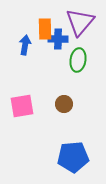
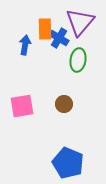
blue cross: moved 1 px right, 1 px up; rotated 30 degrees clockwise
blue pentagon: moved 5 px left, 6 px down; rotated 28 degrees clockwise
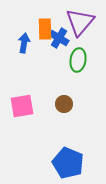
blue arrow: moved 1 px left, 2 px up
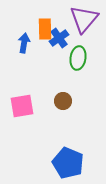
purple triangle: moved 4 px right, 3 px up
blue cross: rotated 24 degrees clockwise
green ellipse: moved 2 px up
brown circle: moved 1 px left, 3 px up
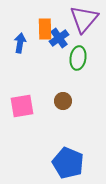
blue arrow: moved 4 px left
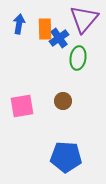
blue arrow: moved 1 px left, 19 px up
blue pentagon: moved 2 px left, 6 px up; rotated 20 degrees counterclockwise
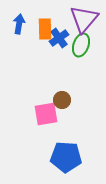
green ellipse: moved 3 px right, 13 px up; rotated 10 degrees clockwise
brown circle: moved 1 px left, 1 px up
pink square: moved 24 px right, 8 px down
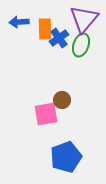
blue arrow: moved 2 px up; rotated 102 degrees counterclockwise
blue pentagon: rotated 24 degrees counterclockwise
